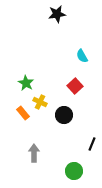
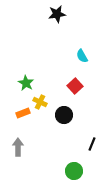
orange rectangle: rotated 72 degrees counterclockwise
gray arrow: moved 16 px left, 6 px up
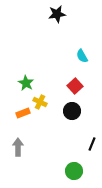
black circle: moved 8 px right, 4 px up
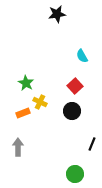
green circle: moved 1 px right, 3 px down
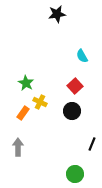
orange rectangle: rotated 32 degrees counterclockwise
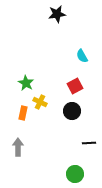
red square: rotated 14 degrees clockwise
orange rectangle: rotated 24 degrees counterclockwise
black line: moved 3 px left, 1 px up; rotated 64 degrees clockwise
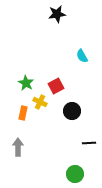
red square: moved 19 px left
